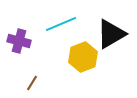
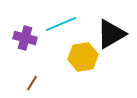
purple cross: moved 6 px right, 3 px up
yellow hexagon: rotated 12 degrees clockwise
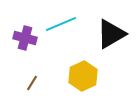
yellow hexagon: moved 19 px down; rotated 16 degrees counterclockwise
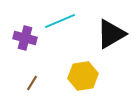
cyan line: moved 1 px left, 3 px up
yellow hexagon: rotated 16 degrees clockwise
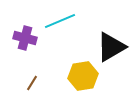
black triangle: moved 13 px down
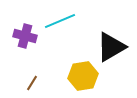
purple cross: moved 2 px up
